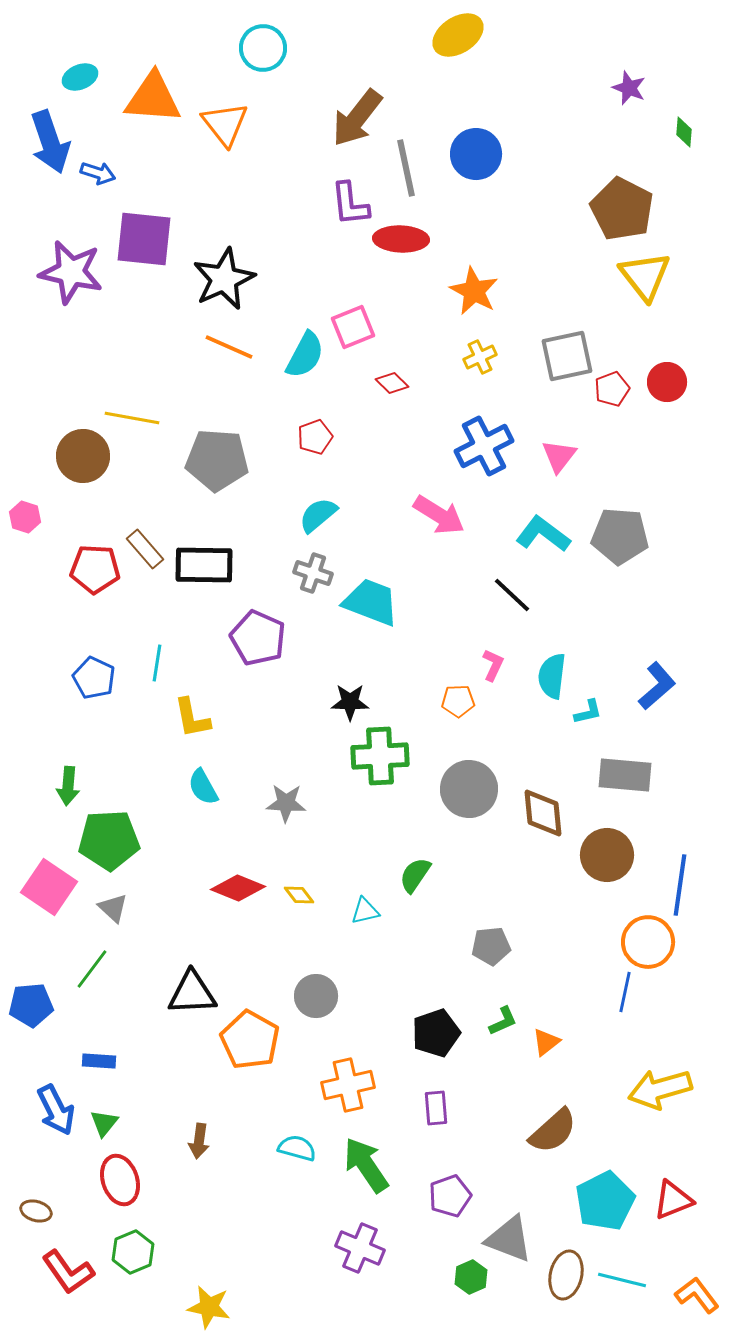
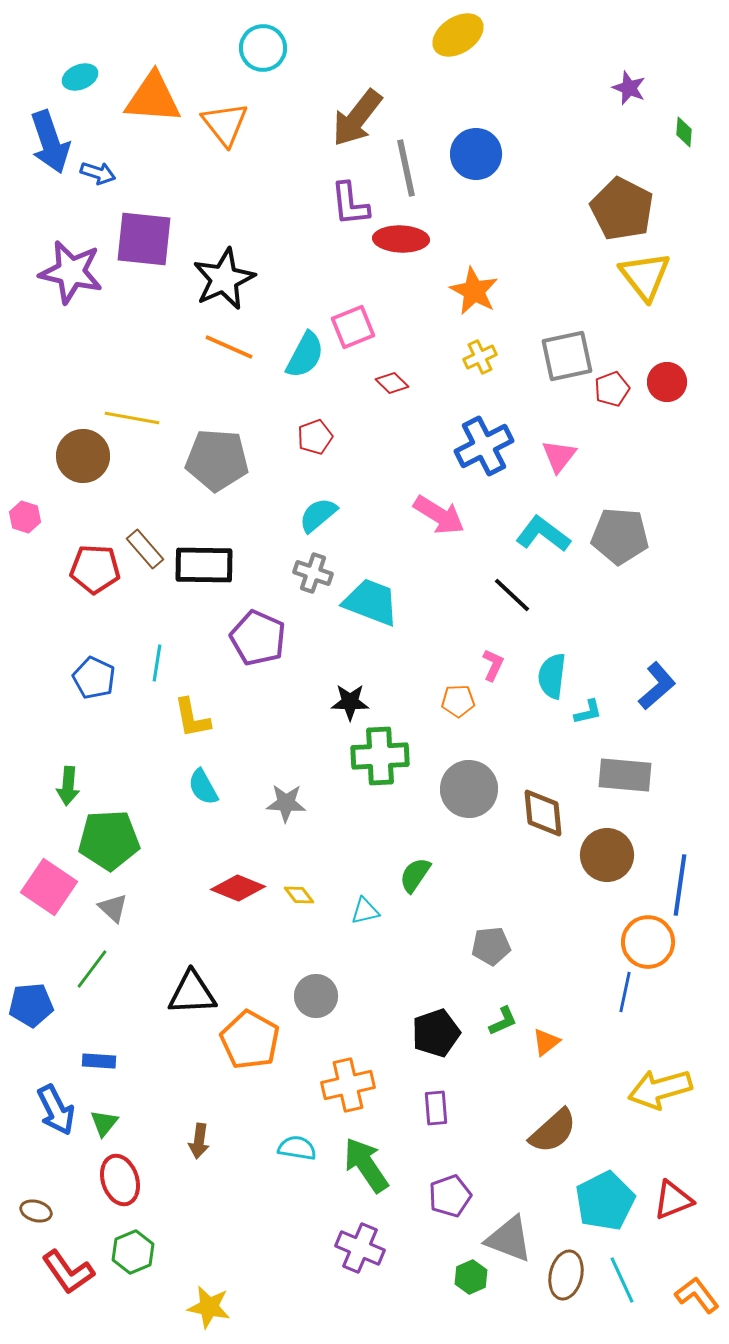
cyan semicircle at (297, 1148): rotated 6 degrees counterclockwise
cyan line at (622, 1280): rotated 51 degrees clockwise
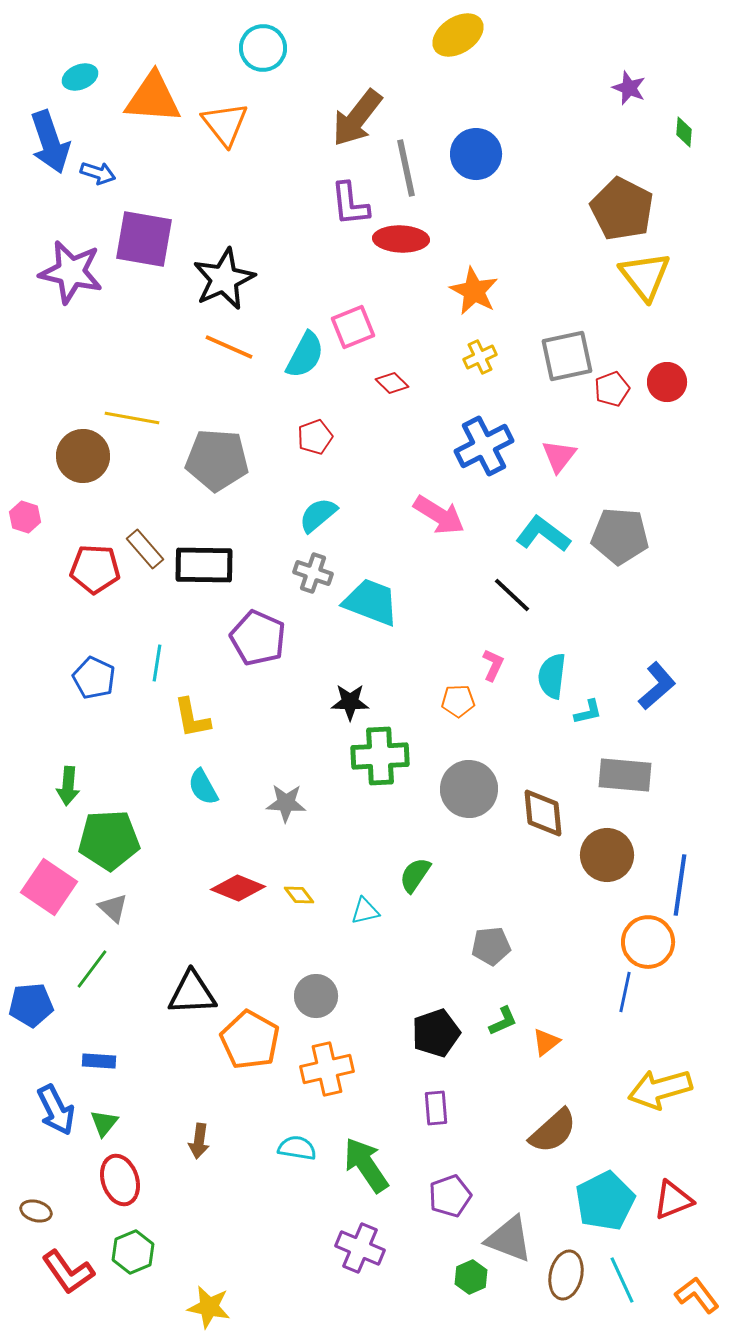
purple square at (144, 239): rotated 4 degrees clockwise
orange cross at (348, 1085): moved 21 px left, 16 px up
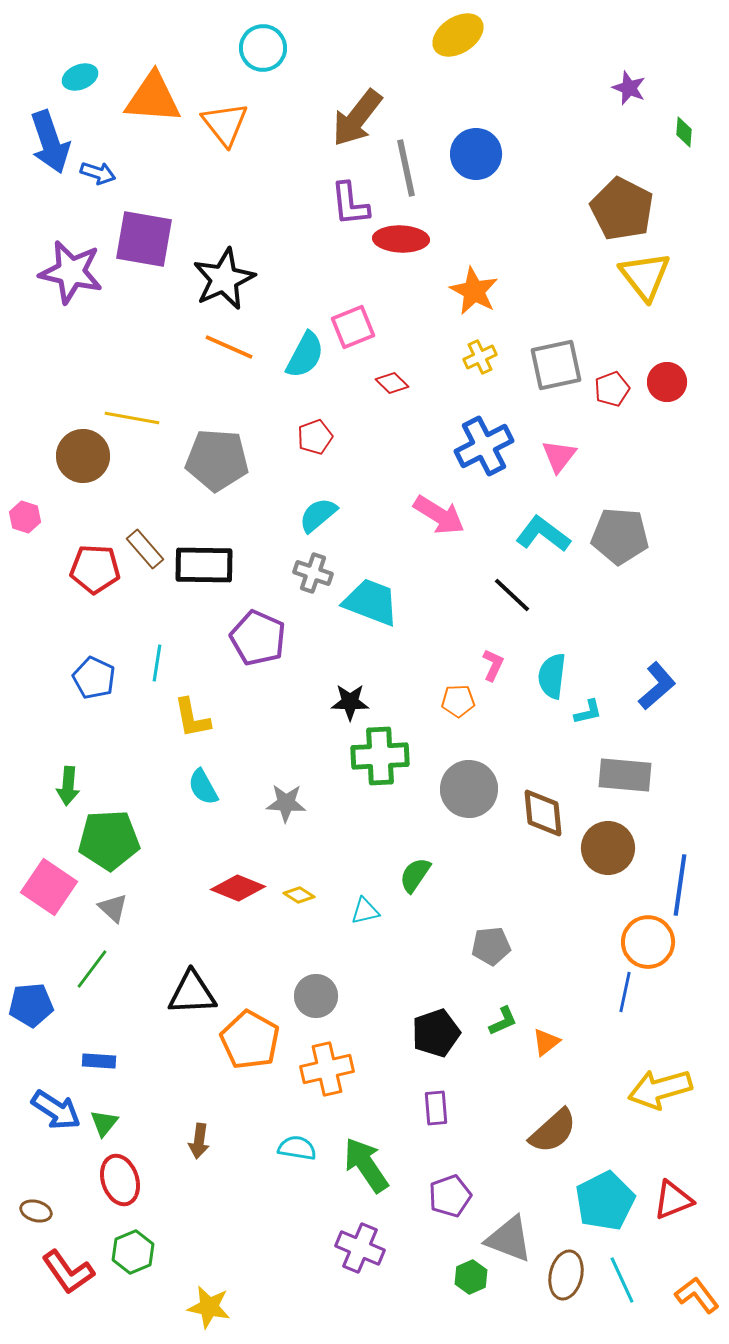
gray square at (567, 356): moved 11 px left, 9 px down
brown circle at (607, 855): moved 1 px right, 7 px up
yellow diamond at (299, 895): rotated 20 degrees counterclockwise
blue arrow at (56, 1110): rotated 30 degrees counterclockwise
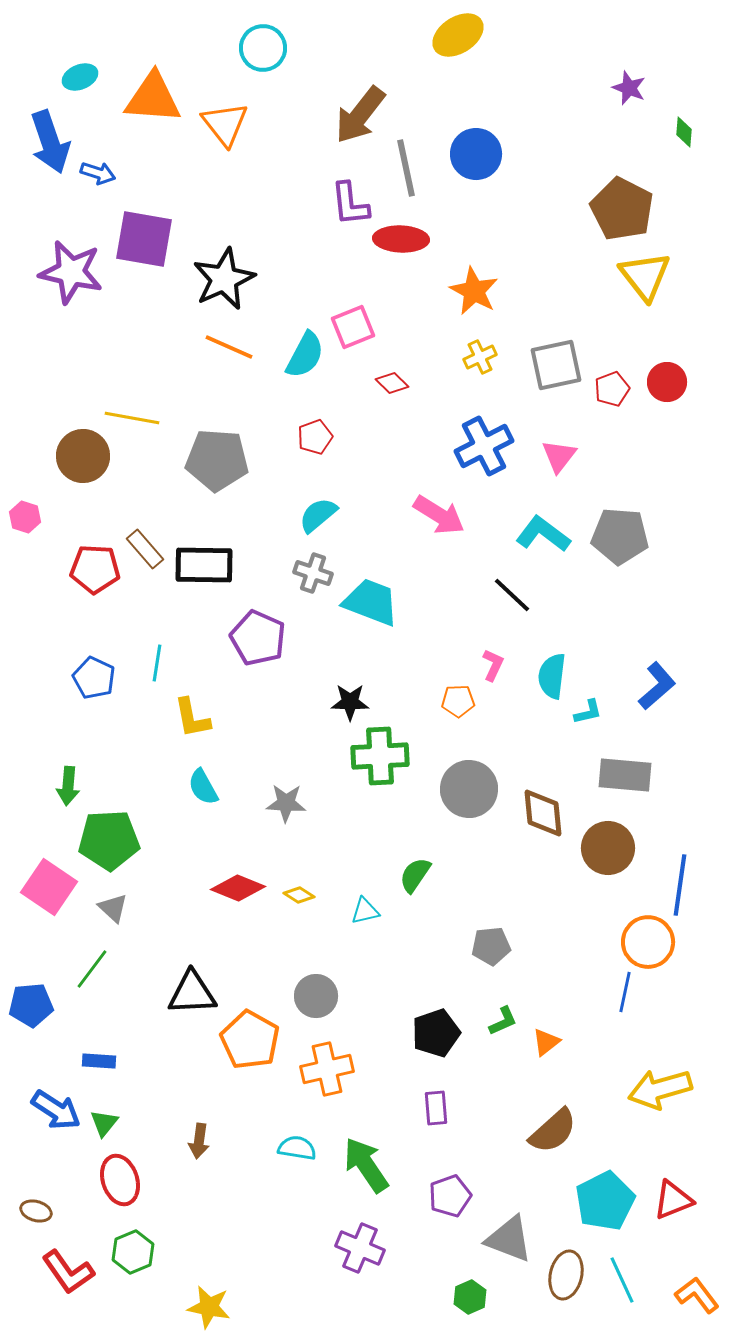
brown arrow at (357, 118): moved 3 px right, 3 px up
green hexagon at (471, 1277): moved 1 px left, 20 px down
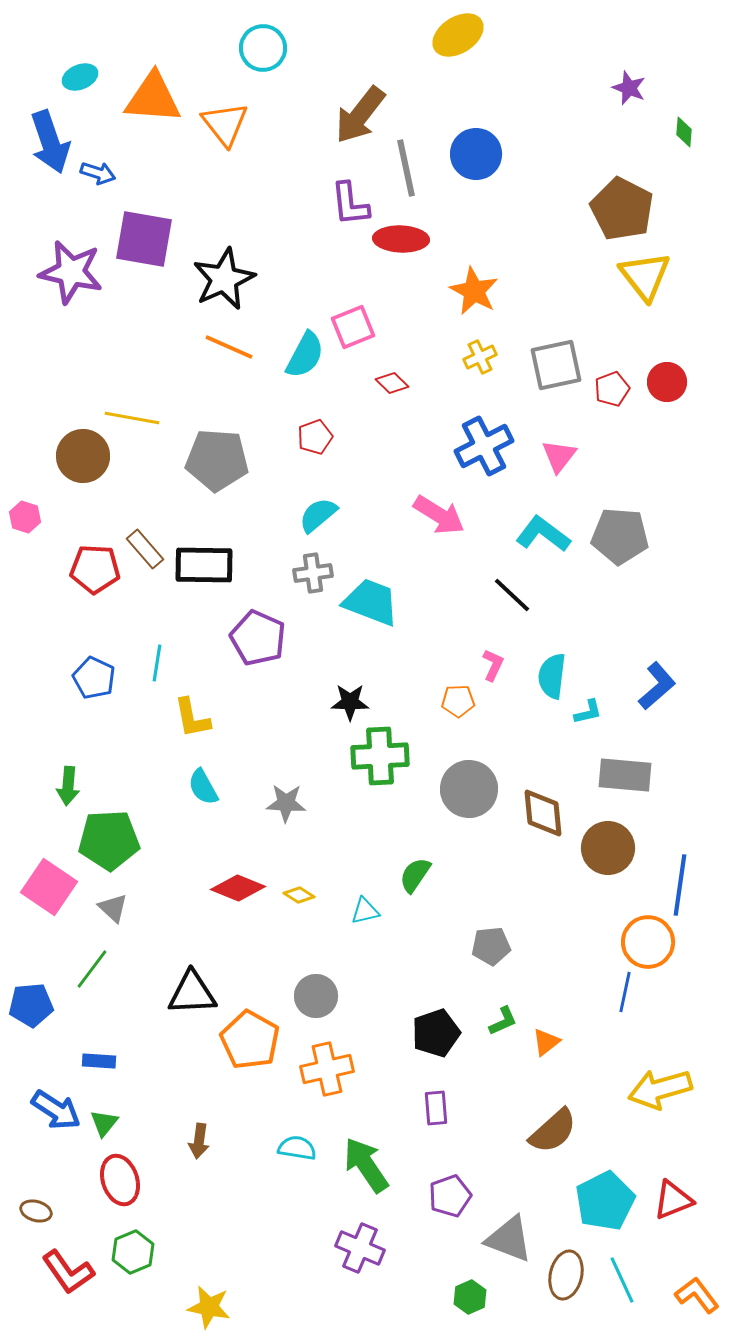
gray cross at (313, 573): rotated 27 degrees counterclockwise
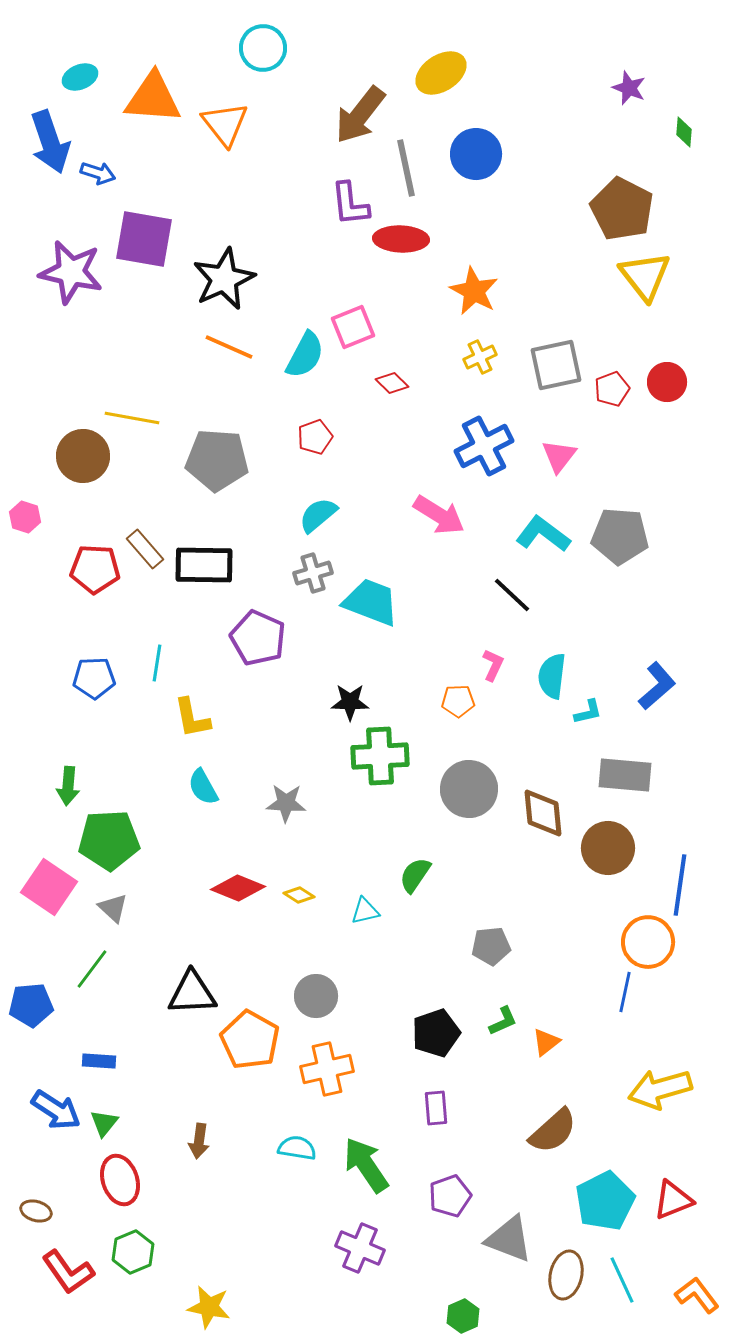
yellow ellipse at (458, 35): moved 17 px left, 38 px down
gray cross at (313, 573): rotated 9 degrees counterclockwise
blue pentagon at (94, 678): rotated 27 degrees counterclockwise
green hexagon at (470, 1297): moved 7 px left, 19 px down
